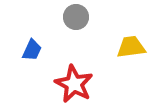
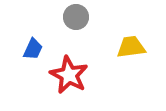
blue trapezoid: moved 1 px right, 1 px up
red star: moved 5 px left, 9 px up
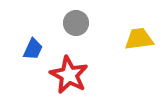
gray circle: moved 6 px down
yellow trapezoid: moved 8 px right, 8 px up
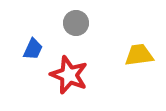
yellow trapezoid: moved 16 px down
red star: rotated 6 degrees counterclockwise
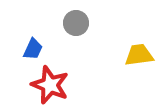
red star: moved 19 px left, 10 px down
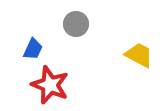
gray circle: moved 1 px down
yellow trapezoid: rotated 36 degrees clockwise
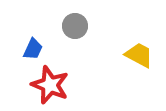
gray circle: moved 1 px left, 2 px down
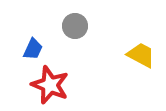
yellow trapezoid: moved 2 px right
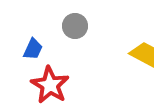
yellow trapezoid: moved 3 px right, 1 px up
red star: rotated 9 degrees clockwise
